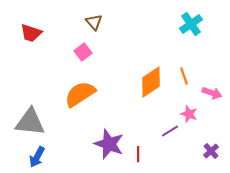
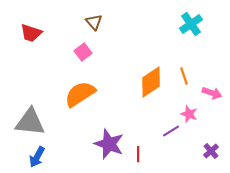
purple line: moved 1 px right
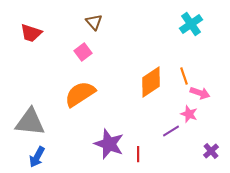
pink arrow: moved 12 px left
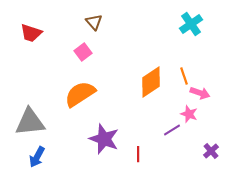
gray triangle: rotated 12 degrees counterclockwise
purple line: moved 1 px right, 1 px up
purple star: moved 5 px left, 5 px up
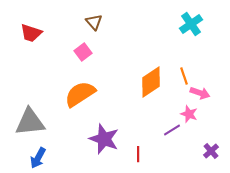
blue arrow: moved 1 px right, 1 px down
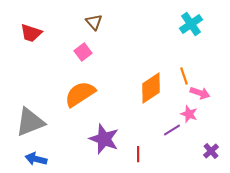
orange diamond: moved 6 px down
gray triangle: rotated 16 degrees counterclockwise
blue arrow: moved 2 px left, 1 px down; rotated 75 degrees clockwise
